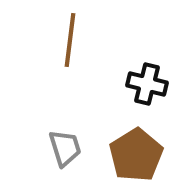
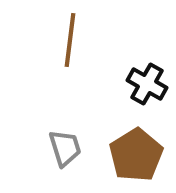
black cross: rotated 15 degrees clockwise
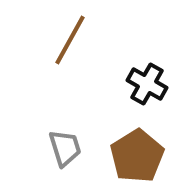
brown line: rotated 22 degrees clockwise
brown pentagon: moved 1 px right, 1 px down
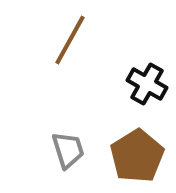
gray trapezoid: moved 3 px right, 2 px down
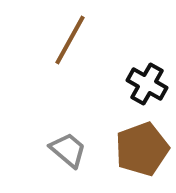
gray trapezoid: rotated 33 degrees counterclockwise
brown pentagon: moved 5 px right, 7 px up; rotated 12 degrees clockwise
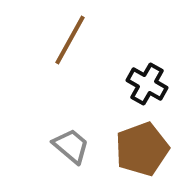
gray trapezoid: moved 3 px right, 4 px up
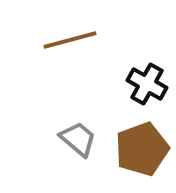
brown line: rotated 46 degrees clockwise
gray trapezoid: moved 7 px right, 7 px up
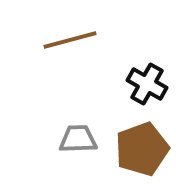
gray trapezoid: rotated 42 degrees counterclockwise
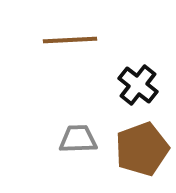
brown line: rotated 12 degrees clockwise
black cross: moved 9 px left, 1 px down; rotated 9 degrees clockwise
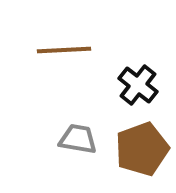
brown line: moved 6 px left, 10 px down
gray trapezoid: rotated 12 degrees clockwise
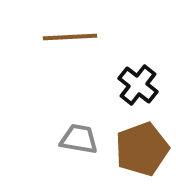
brown line: moved 6 px right, 13 px up
gray trapezoid: moved 1 px right
